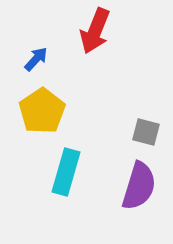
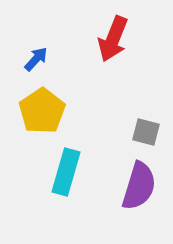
red arrow: moved 18 px right, 8 px down
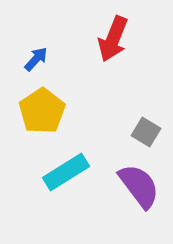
gray square: rotated 16 degrees clockwise
cyan rectangle: rotated 42 degrees clockwise
purple semicircle: rotated 54 degrees counterclockwise
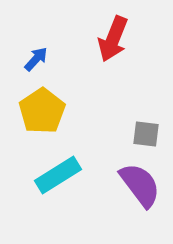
gray square: moved 2 px down; rotated 24 degrees counterclockwise
cyan rectangle: moved 8 px left, 3 px down
purple semicircle: moved 1 px right, 1 px up
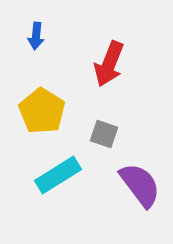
red arrow: moved 4 px left, 25 px down
blue arrow: moved 23 px up; rotated 144 degrees clockwise
yellow pentagon: rotated 6 degrees counterclockwise
gray square: moved 42 px left; rotated 12 degrees clockwise
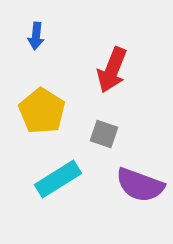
red arrow: moved 3 px right, 6 px down
cyan rectangle: moved 4 px down
purple semicircle: rotated 147 degrees clockwise
